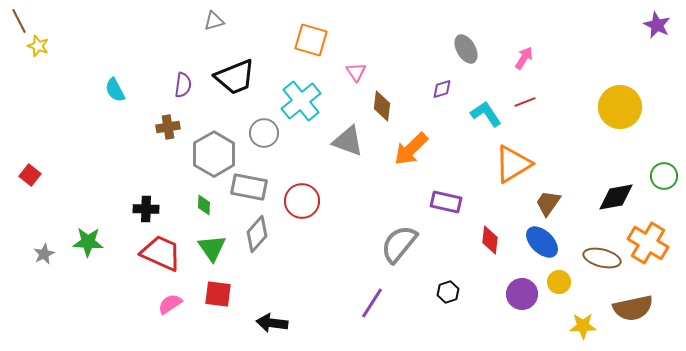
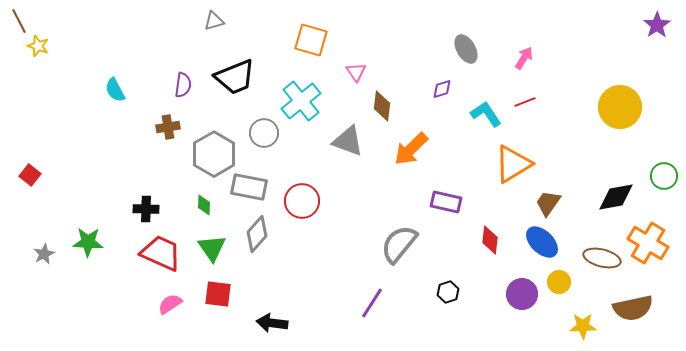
purple star at (657, 25): rotated 12 degrees clockwise
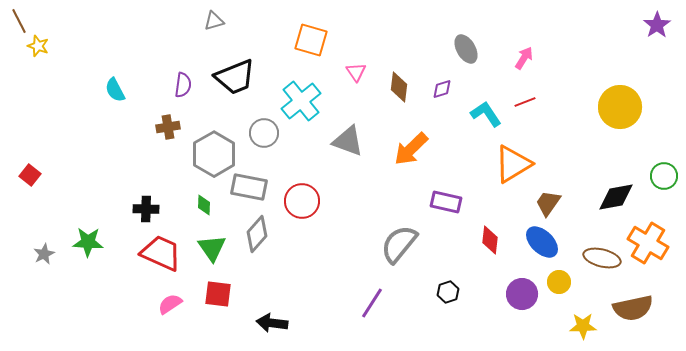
brown diamond at (382, 106): moved 17 px right, 19 px up
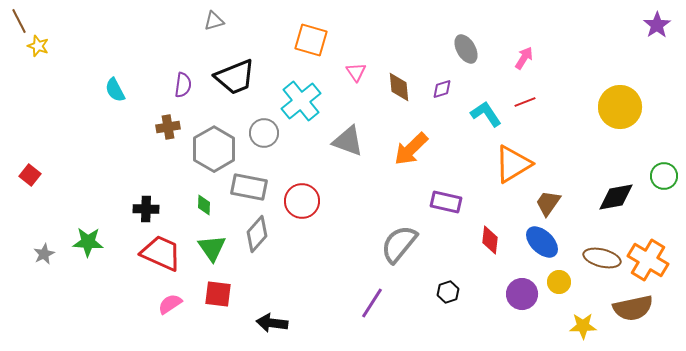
brown diamond at (399, 87): rotated 12 degrees counterclockwise
gray hexagon at (214, 154): moved 5 px up
orange cross at (648, 243): moved 17 px down
